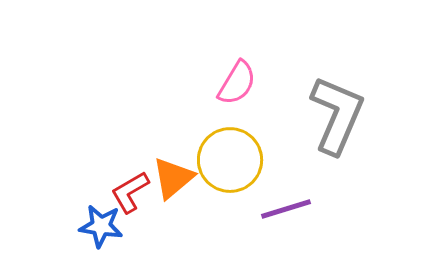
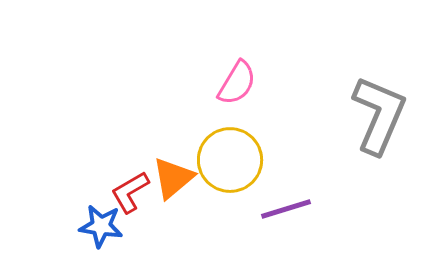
gray L-shape: moved 42 px right
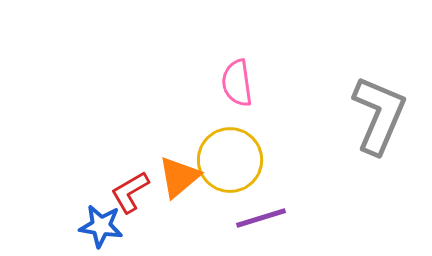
pink semicircle: rotated 141 degrees clockwise
orange triangle: moved 6 px right, 1 px up
purple line: moved 25 px left, 9 px down
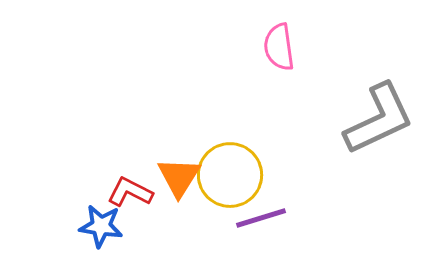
pink semicircle: moved 42 px right, 36 px up
gray L-shape: moved 4 px down; rotated 42 degrees clockwise
yellow circle: moved 15 px down
orange triangle: rotated 18 degrees counterclockwise
red L-shape: rotated 57 degrees clockwise
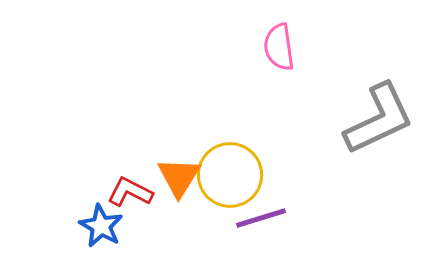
blue star: rotated 21 degrees clockwise
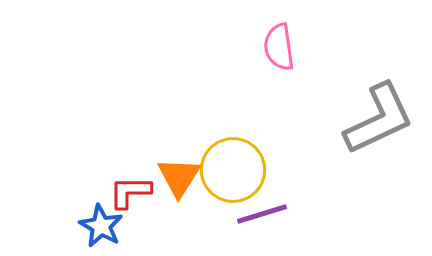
yellow circle: moved 3 px right, 5 px up
red L-shape: rotated 27 degrees counterclockwise
purple line: moved 1 px right, 4 px up
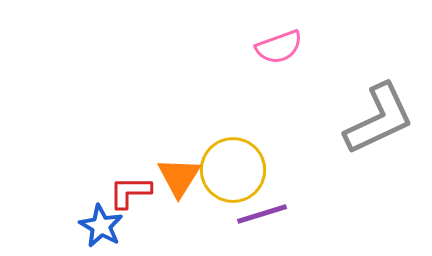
pink semicircle: rotated 102 degrees counterclockwise
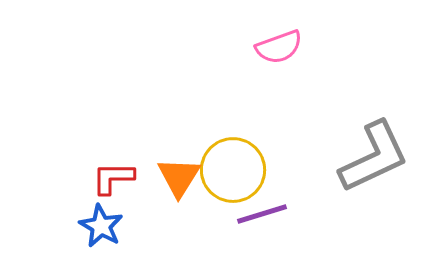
gray L-shape: moved 5 px left, 38 px down
red L-shape: moved 17 px left, 14 px up
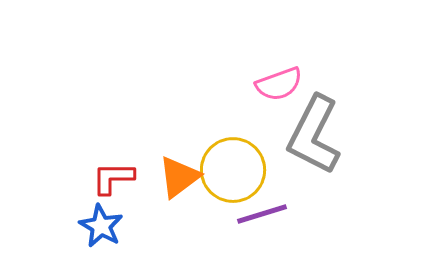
pink semicircle: moved 37 px down
gray L-shape: moved 60 px left, 22 px up; rotated 142 degrees clockwise
orange triangle: rotated 21 degrees clockwise
